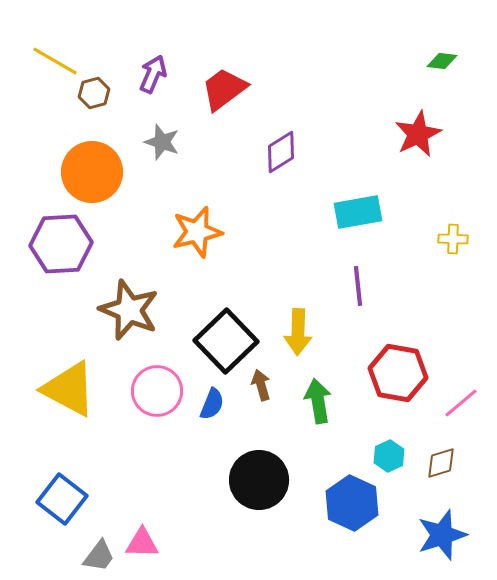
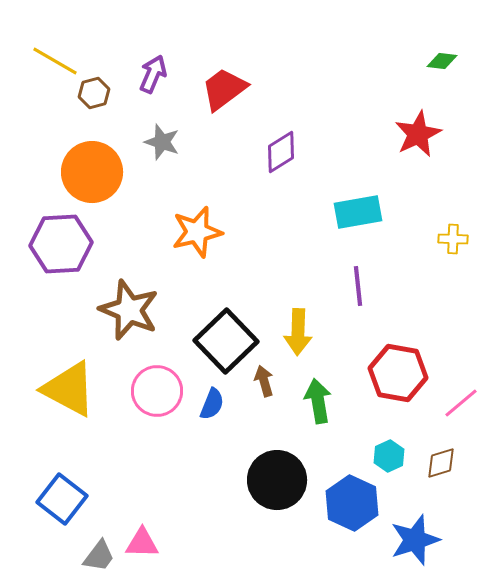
brown arrow: moved 3 px right, 4 px up
black circle: moved 18 px right
blue star: moved 27 px left, 5 px down
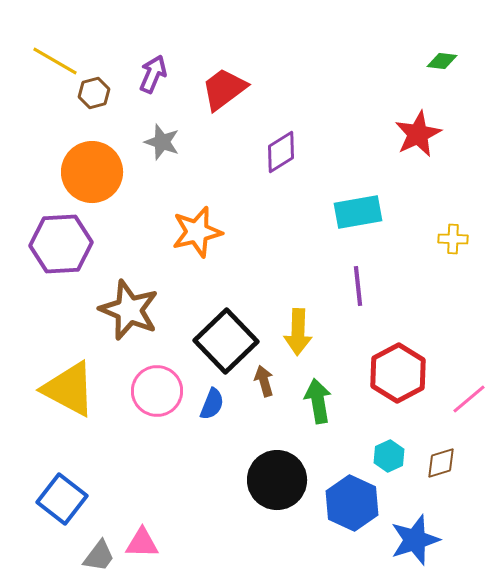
red hexagon: rotated 22 degrees clockwise
pink line: moved 8 px right, 4 px up
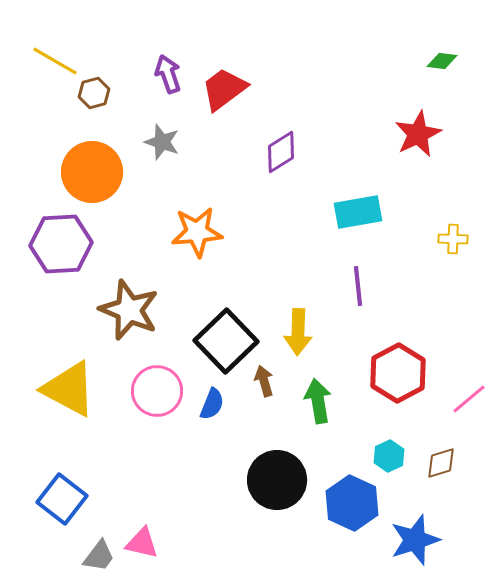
purple arrow: moved 15 px right; rotated 42 degrees counterclockwise
orange star: rotated 9 degrees clockwise
pink triangle: rotated 12 degrees clockwise
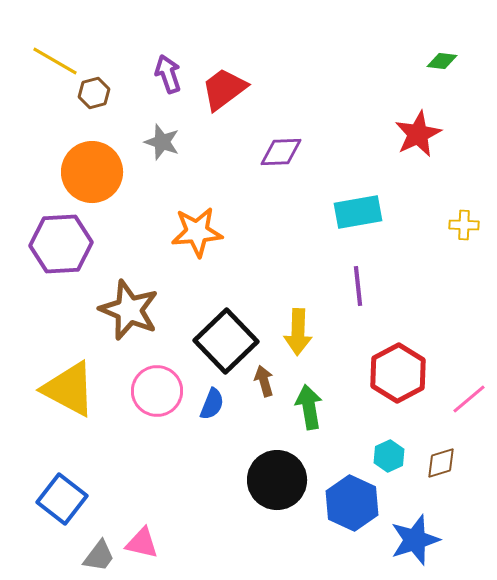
purple diamond: rotated 30 degrees clockwise
yellow cross: moved 11 px right, 14 px up
green arrow: moved 9 px left, 6 px down
